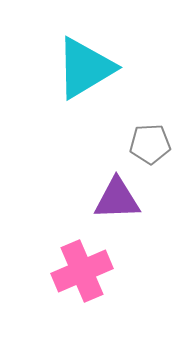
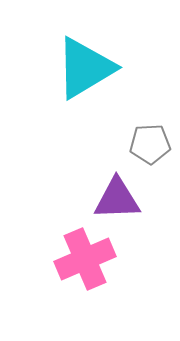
pink cross: moved 3 px right, 12 px up
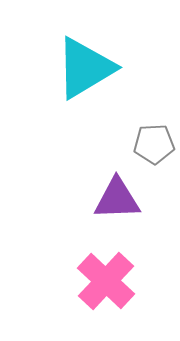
gray pentagon: moved 4 px right
pink cross: moved 21 px right, 22 px down; rotated 24 degrees counterclockwise
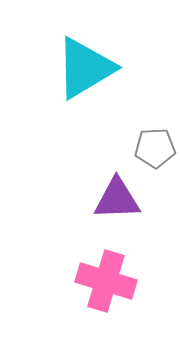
gray pentagon: moved 1 px right, 4 px down
pink cross: rotated 26 degrees counterclockwise
